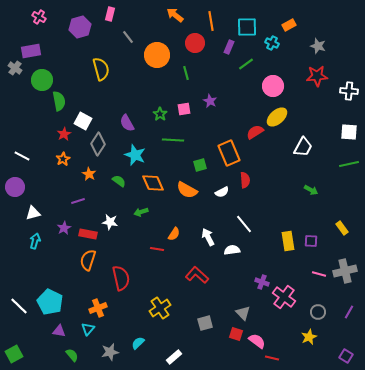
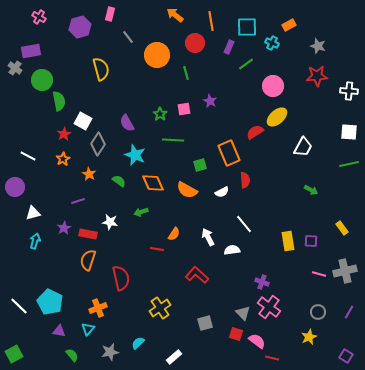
white line at (22, 156): moved 6 px right
pink cross at (284, 297): moved 15 px left, 10 px down
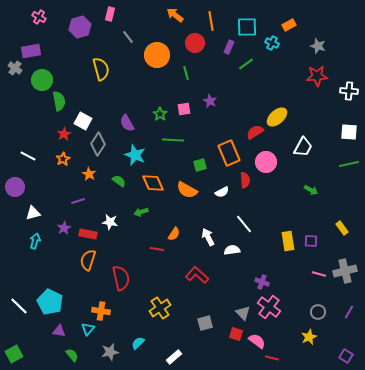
pink circle at (273, 86): moved 7 px left, 76 px down
orange cross at (98, 308): moved 3 px right, 3 px down; rotated 30 degrees clockwise
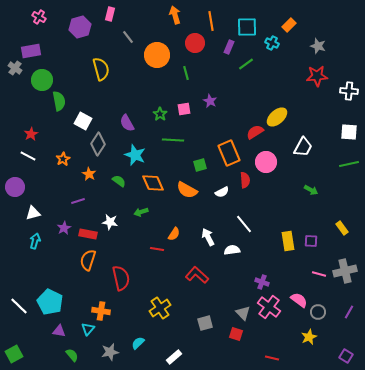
orange arrow at (175, 15): rotated 36 degrees clockwise
orange rectangle at (289, 25): rotated 16 degrees counterclockwise
red star at (64, 134): moved 33 px left
pink semicircle at (257, 341): moved 42 px right, 41 px up
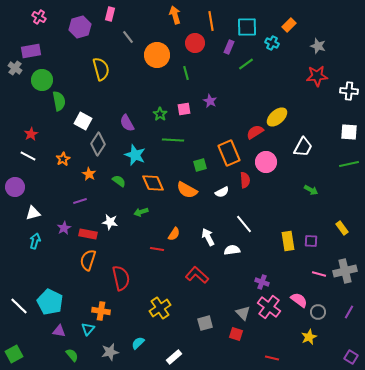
purple line at (78, 201): moved 2 px right
purple square at (346, 356): moved 5 px right, 1 px down
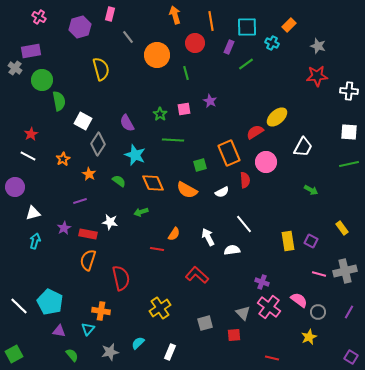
purple square at (311, 241): rotated 24 degrees clockwise
red square at (236, 334): moved 2 px left, 1 px down; rotated 24 degrees counterclockwise
white rectangle at (174, 357): moved 4 px left, 5 px up; rotated 28 degrees counterclockwise
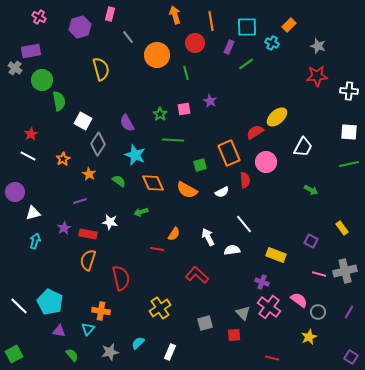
purple circle at (15, 187): moved 5 px down
yellow rectangle at (288, 241): moved 12 px left, 14 px down; rotated 60 degrees counterclockwise
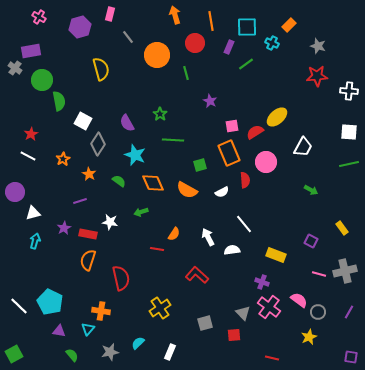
pink square at (184, 109): moved 48 px right, 17 px down
purple square at (351, 357): rotated 24 degrees counterclockwise
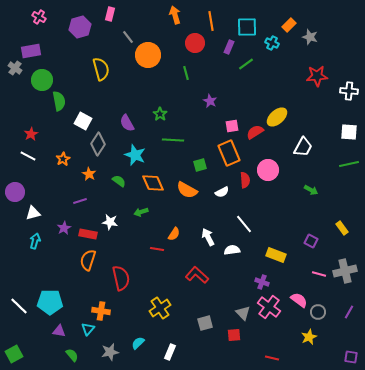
gray star at (318, 46): moved 8 px left, 9 px up
orange circle at (157, 55): moved 9 px left
pink circle at (266, 162): moved 2 px right, 8 px down
cyan pentagon at (50, 302): rotated 25 degrees counterclockwise
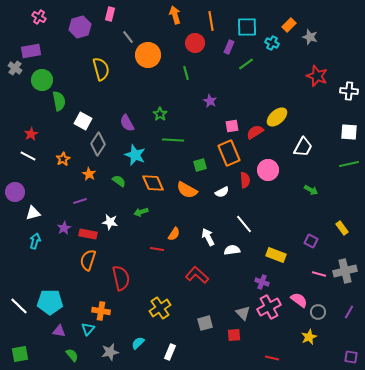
red star at (317, 76): rotated 25 degrees clockwise
pink cross at (269, 307): rotated 25 degrees clockwise
green square at (14, 354): moved 6 px right; rotated 18 degrees clockwise
